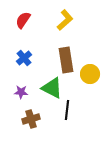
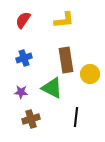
yellow L-shape: moved 1 px left; rotated 35 degrees clockwise
blue cross: rotated 21 degrees clockwise
black line: moved 9 px right, 7 px down
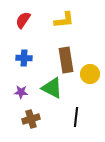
blue cross: rotated 21 degrees clockwise
